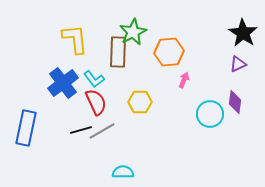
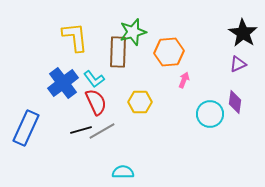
green star: rotated 12 degrees clockwise
yellow L-shape: moved 2 px up
blue rectangle: rotated 12 degrees clockwise
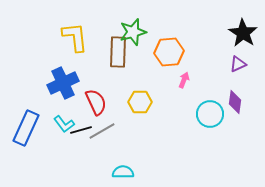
cyan L-shape: moved 30 px left, 45 px down
blue cross: rotated 12 degrees clockwise
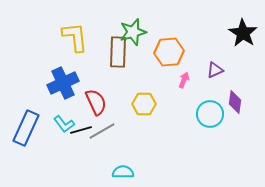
purple triangle: moved 23 px left, 6 px down
yellow hexagon: moved 4 px right, 2 px down
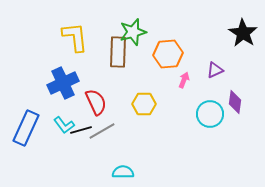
orange hexagon: moved 1 px left, 2 px down
cyan L-shape: moved 1 px down
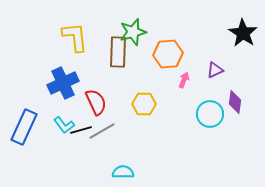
blue rectangle: moved 2 px left, 1 px up
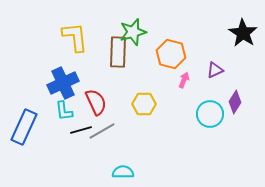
orange hexagon: moved 3 px right; rotated 20 degrees clockwise
purple diamond: rotated 25 degrees clockwise
cyan L-shape: moved 14 px up; rotated 30 degrees clockwise
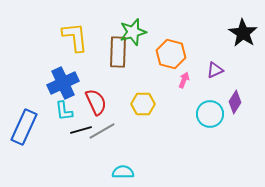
yellow hexagon: moved 1 px left
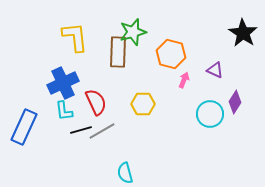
purple triangle: rotated 48 degrees clockwise
cyan semicircle: moved 2 px right, 1 px down; rotated 105 degrees counterclockwise
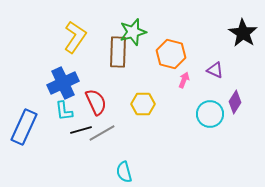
yellow L-shape: rotated 40 degrees clockwise
gray line: moved 2 px down
cyan semicircle: moved 1 px left, 1 px up
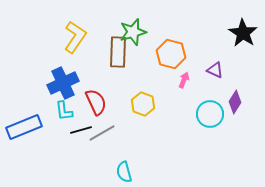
yellow hexagon: rotated 20 degrees clockwise
blue rectangle: rotated 44 degrees clockwise
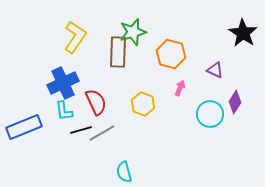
pink arrow: moved 4 px left, 8 px down
